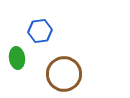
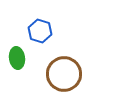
blue hexagon: rotated 25 degrees clockwise
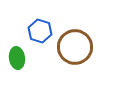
brown circle: moved 11 px right, 27 px up
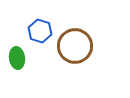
brown circle: moved 1 px up
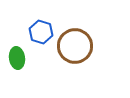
blue hexagon: moved 1 px right, 1 px down
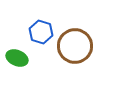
green ellipse: rotated 60 degrees counterclockwise
